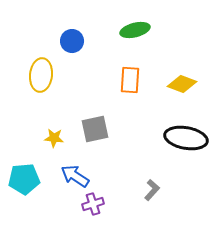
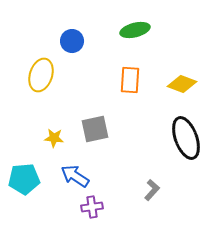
yellow ellipse: rotated 12 degrees clockwise
black ellipse: rotated 60 degrees clockwise
purple cross: moved 1 px left, 3 px down; rotated 10 degrees clockwise
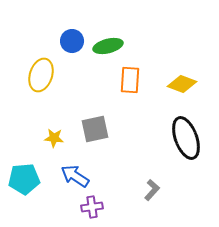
green ellipse: moved 27 px left, 16 px down
